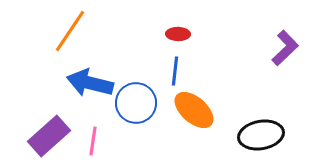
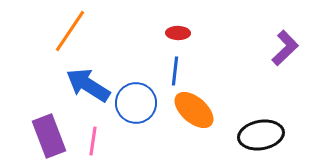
red ellipse: moved 1 px up
blue arrow: moved 2 px left, 2 px down; rotated 18 degrees clockwise
purple rectangle: rotated 69 degrees counterclockwise
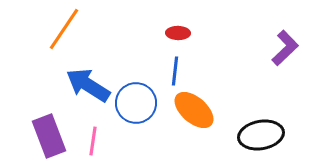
orange line: moved 6 px left, 2 px up
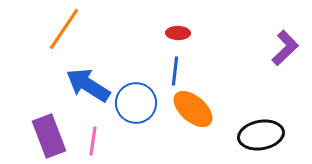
orange ellipse: moved 1 px left, 1 px up
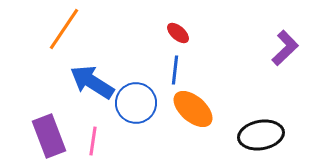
red ellipse: rotated 40 degrees clockwise
blue line: moved 1 px up
blue arrow: moved 4 px right, 3 px up
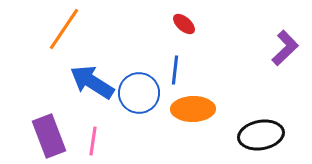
red ellipse: moved 6 px right, 9 px up
blue circle: moved 3 px right, 10 px up
orange ellipse: rotated 42 degrees counterclockwise
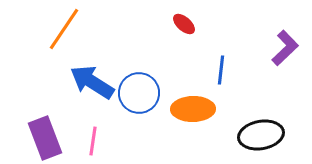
blue line: moved 46 px right
purple rectangle: moved 4 px left, 2 px down
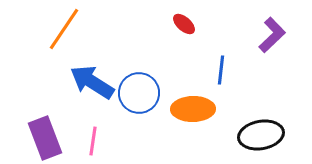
purple L-shape: moved 13 px left, 13 px up
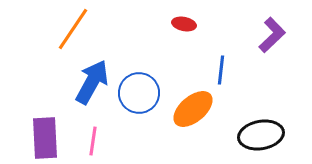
red ellipse: rotated 30 degrees counterclockwise
orange line: moved 9 px right
blue arrow: rotated 87 degrees clockwise
orange ellipse: rotated 39 degrees counterclockwise
purple rectangle: rotated 18 degrees clockwise
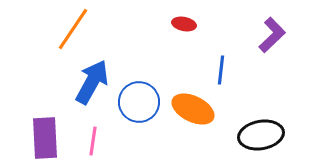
blue circle: moved 9 px down
orange ellipse: rotated 66 degrees clockwise
